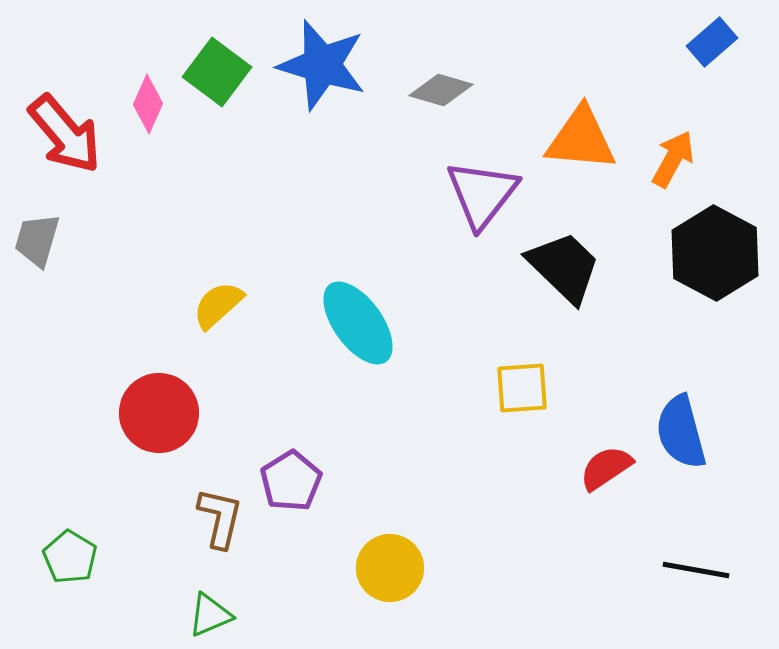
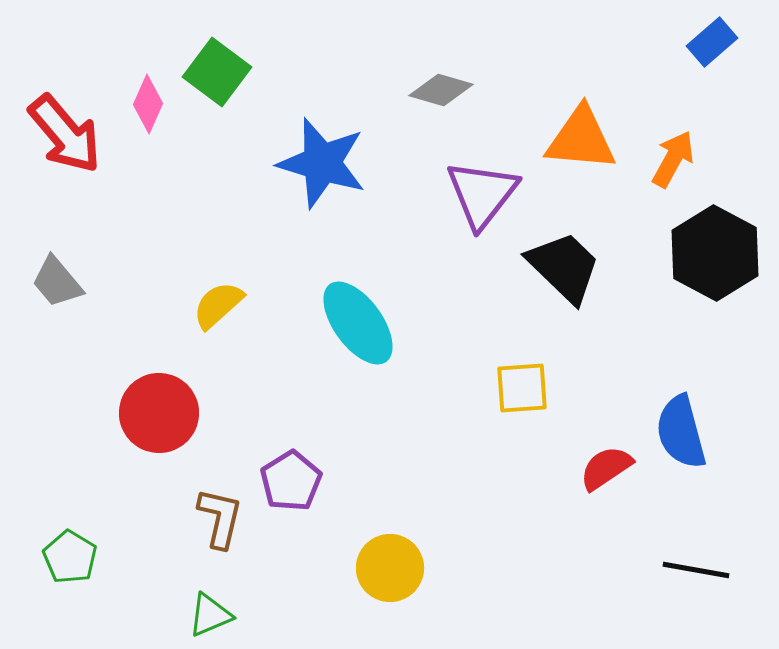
blue star: moved 98 px down
gray trapezoid: moved 20 px right, 42 px down; rotated 56 degrees counterclockwise
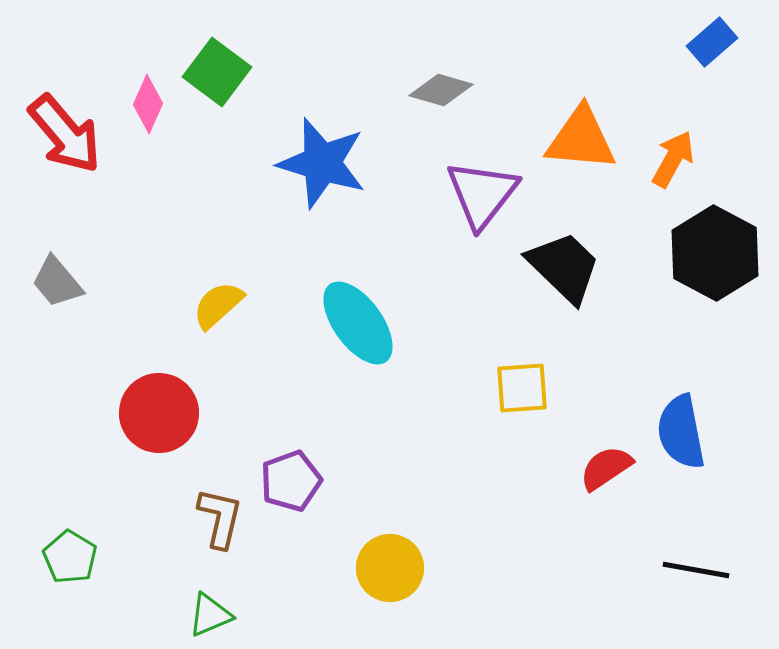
blue semicircle: rotated 4 degrees clockwise
purple pentagon: rotated 12 degrees clockwise
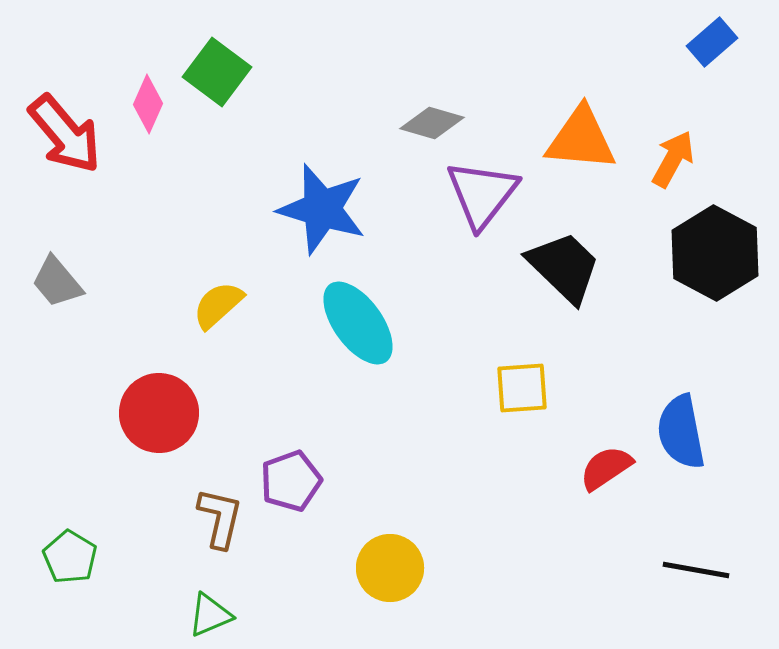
gray diamond: moved 9 px left, 33 px down
blue star: moved 46 px down
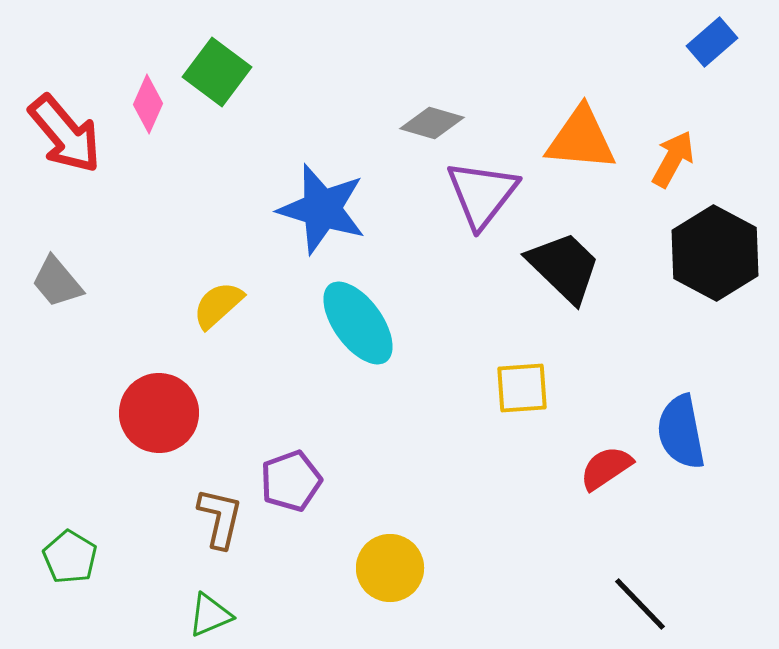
black line: moved 56 px left, 34 px down; rotated 36 degrees clockwise
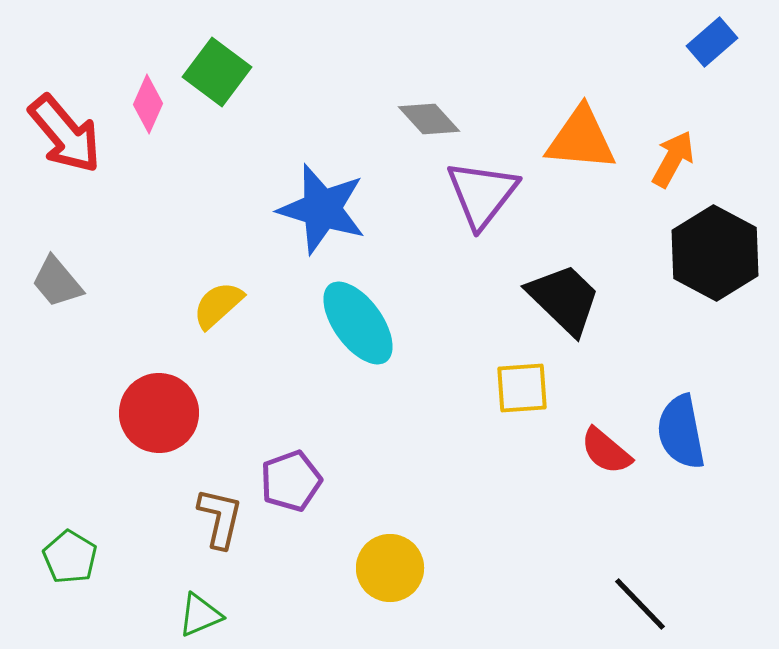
gray diamond: moved 3 px left, 4 px up; rotated 32 degrees clockwise
black trapezoid: moved 32 px down
red semicircle: moved 17 px up; rotated 106 degrees counterclockwise
green triangle: moved 10 px left
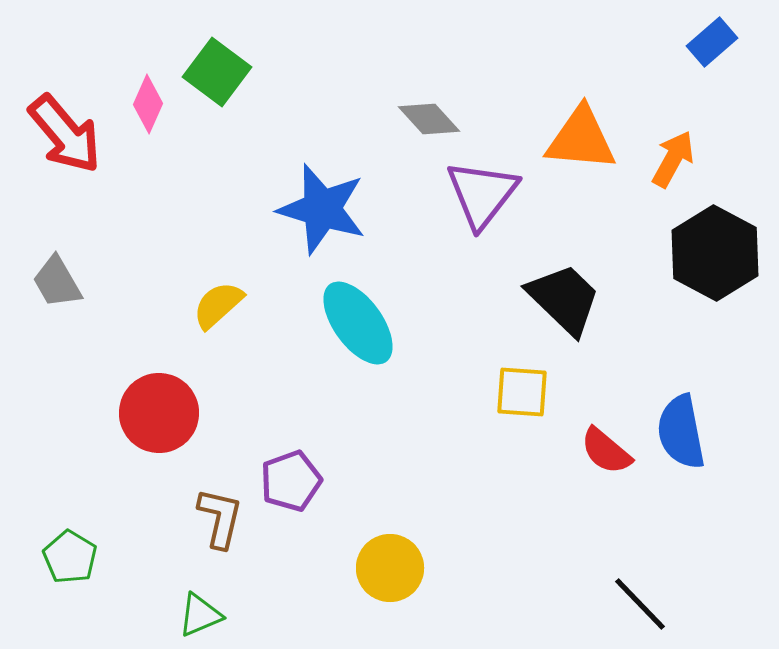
gray trapezoid: rotated 10 degrees clockwise
yellow square: moved 4 px down; rotated 8 degrees clockwise
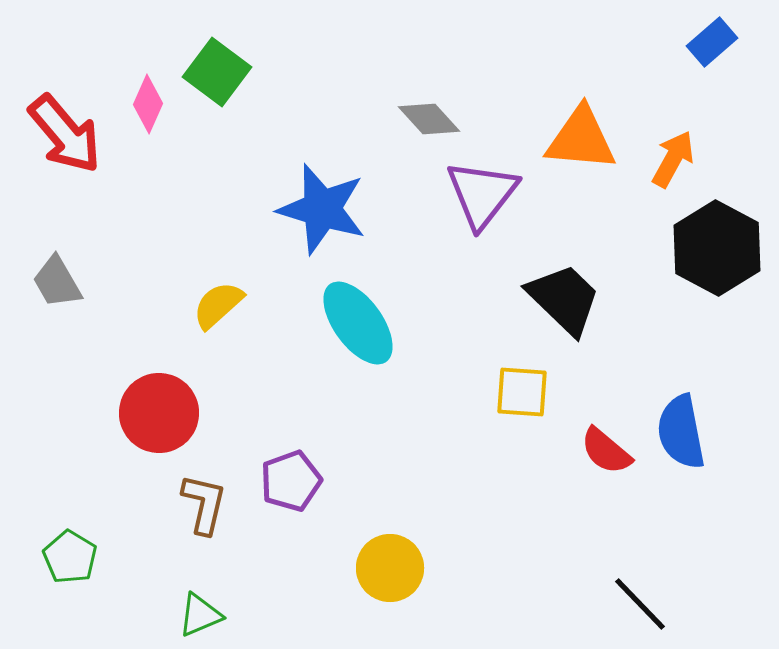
black hexagon: moved 2 px right, 5 px up
brown L-shape: moved 16 px left, 14 px up
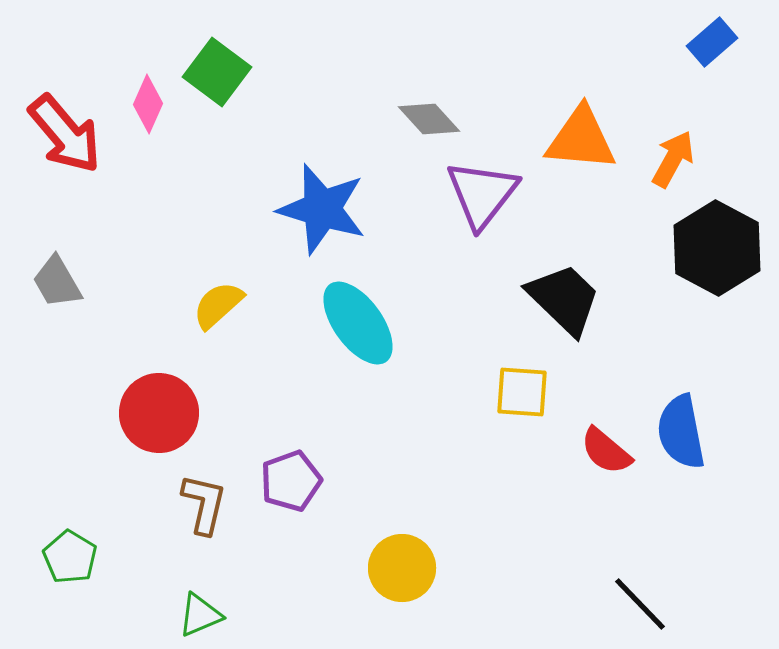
yellow circle: moved 12 px right
